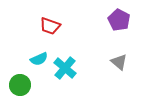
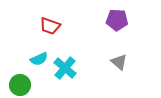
purple pentagon: moved 2 px left; rotated 25 degrees counterclockwise
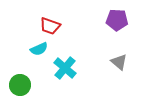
cyan semicircle: moved 10 px up
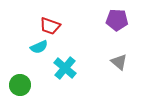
cyan semicircle: moved 2 px up
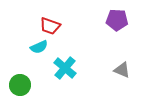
gray triangle: moved 3 px right, 8 px down; rotated 18 degrees counterclockwise
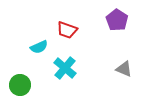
purple pentagon: rotated 30 degrees clockwise
red trapezoid: moved 17 px right, 4 px down
gray triangle: moved 2 px right, 1 px up
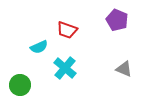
purple pentagon: rotated 10 degrees counterclockwise
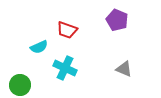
cyan cross: rotated 15 degrees counterclockwise
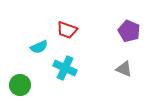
purple pentagon: moved 12 px right, 11 px down
